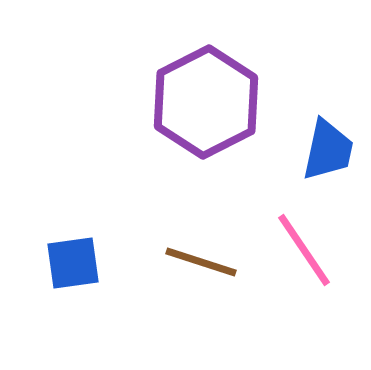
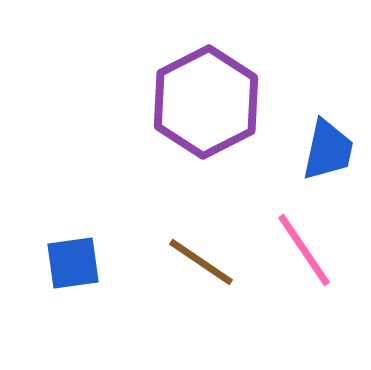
brown line: rotated 16 degrees clockwise
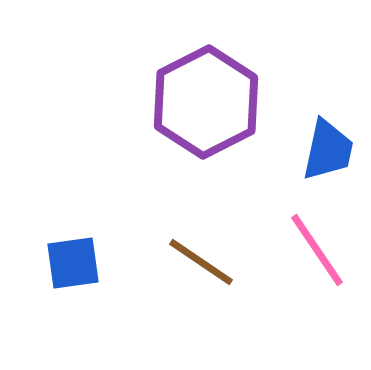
pink line: moved 13 px right
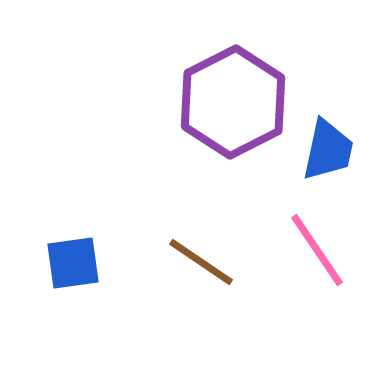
purple hexagon: moved 27 px right
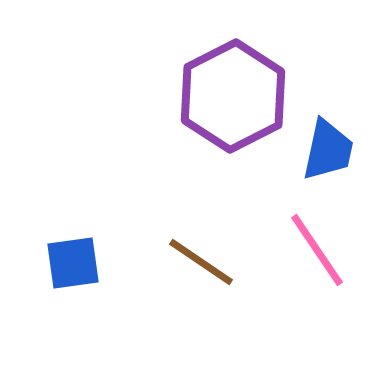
purple hexagon: moved 6 px up
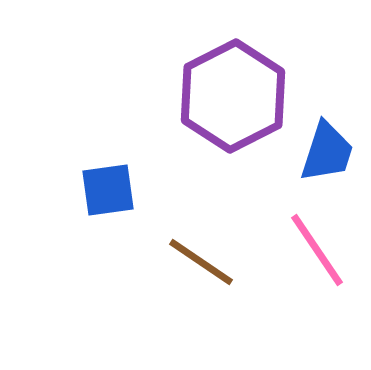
blue trapezoid: moved 1 px left, 2 px down; rotated 6 degrees clockwise
blue square: moved 35 px right, 73 px up
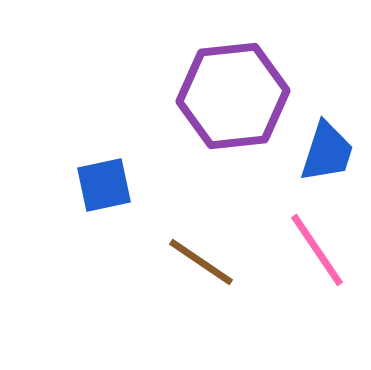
purple hexagon: rotated 21 degrees clockwise
blue square: moved 4 px left, 5 px up; rotated 4 degrees counterclockwise
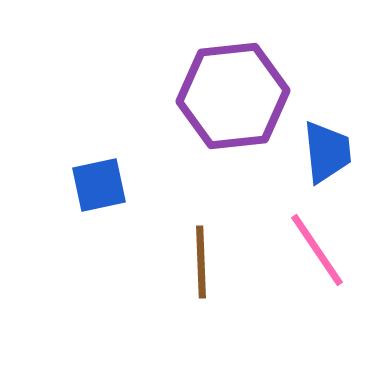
blue trapezoid: rotated 24 degrees counterclockwise
blue square: moved 5 px left
brown line: rotated 54 degrees clockwise
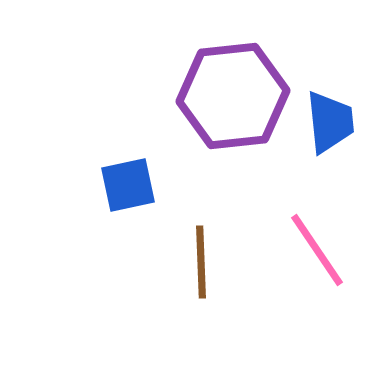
blue trapezoid: moved 3 px right, 30 px up
blue square: moved 29 px right
